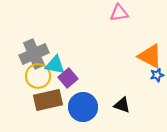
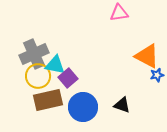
orange triangle: moved 3 px left
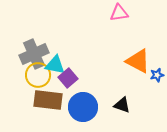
orange triangle: moved 9 px left, 5 px down
yellow circle: moved 1 px up
brown rectangle: rotated 20 degrees clockwise
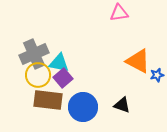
cyan triangle: moved 4 px right, 2 px up
purple square: moved 5 px left
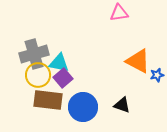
gray cross: rotated 8 degrees clockwise
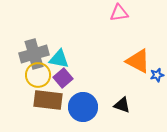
cyan triangle: moved 4 px up
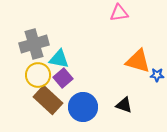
gray cross: moved 10 px up
orange triangle: rotated 12 degrees counterclockwise
blue star: rotated 16 degrees clockwise
brown rectangle: rotated 36 degrees clockwise
black triangle: moved 2 px right
